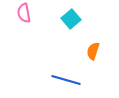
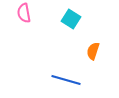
cyan square: rotated 18 degrees counterclockwise
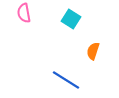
blue line: rotated 16 degrees clockwise
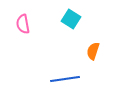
pink semicircle: moved 1 px left, 11 px down
blue line: moved 1 px left, 1 px up; rotated 40 degrees counterclockwise
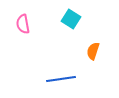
blue line: moved 4 px left
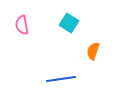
cyan square: moved 2 px left, 4 px down
pink semicircle: moved 1 px left, 1 px down
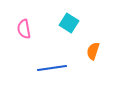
pink semicircle: moved 2 px right, 4 px down
blue line: moved 9 px left, 11 px up
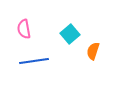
cyan square: moved 1 px right, 11 px down; rotated 18 degrees clockwise
blue line: moved 18 px left, 7 px up
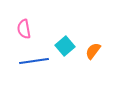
cyan square: moved 5 px left, 12 px down
orange semicircle: rotated 18 degrees clockwise
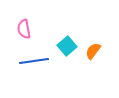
cyan square: moved 2 px right
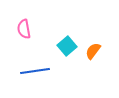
blue line: moved 1 px right, 10 px down
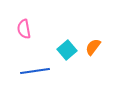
cyan square: moved 4 px down
orange semicircle: moved 4 px up
